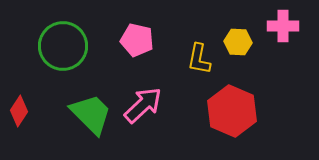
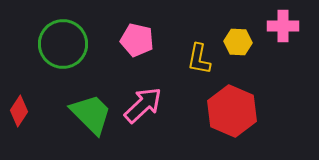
green circle: moved 2 px up
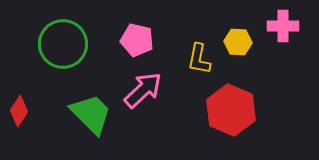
pink arrow: moved 15 px up
red hexagon: moved 1 px left, 1 px up
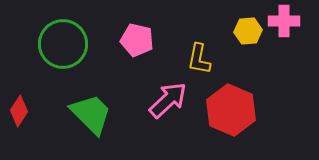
pink cross: moved 1 px right, 5 px up
yellow hexagon: moved 10 px right, 11 px up; rotated 8 degrees counterclockwise
pink arrow: moved 25 px right, 10 px down
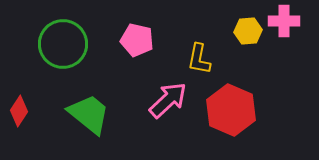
green trapezoid: moved 2 px left; rotated 6 degrees counterclockwise
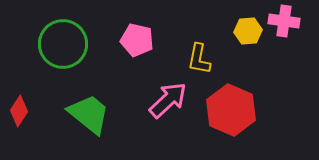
pink cross: rotated 8 degrees clockwise
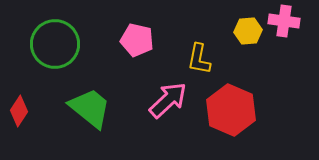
green circle: moved 8 px left
green trapezoid: moved 1 px right, 6 px up
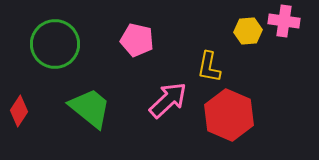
yellow L-shape: moved 10 px right, 8 px down
red hexagon: moved 2 px left, 5 px down
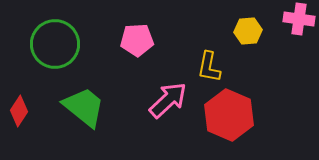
pink cross: moved 15 px right, 2 px up
pink pentagon: rotated 16 degrees counterclockwise
green trapezoid: moved 6 px left, 1 px up
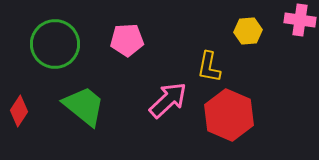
pink cross: moved 1 px right, 1 px down
pink pentagon: moved 10 px left
green trapezoid: moved 1 px up
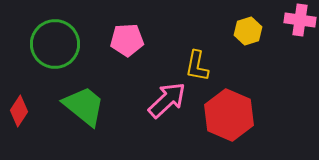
yellow hexagon: rotated 12 degrees counterclockwise
yellow L-shape: moved 12 px left, 1 px up
pink arrow: moved 1 px left
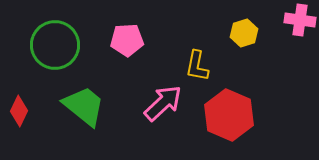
yellow hexagon: moved 4 px left, 2 px down
green circle: moved 1 px down
pink arrow: moved 4 px left, 3 px down
red diamond: rotated 8 degrees counterclockwise
